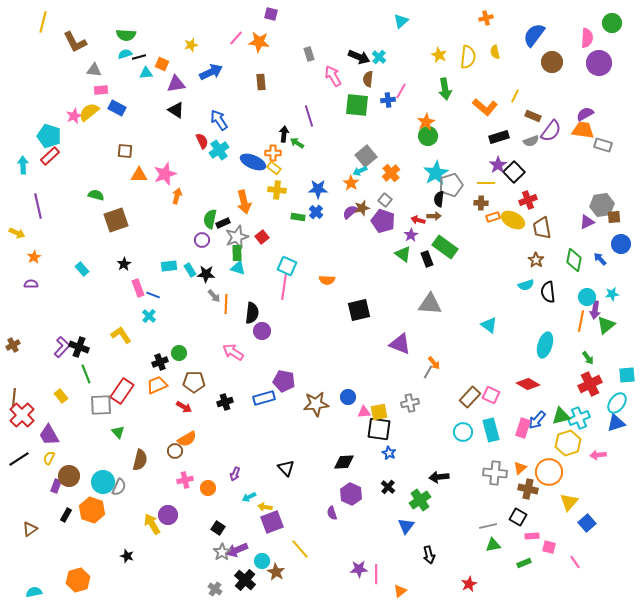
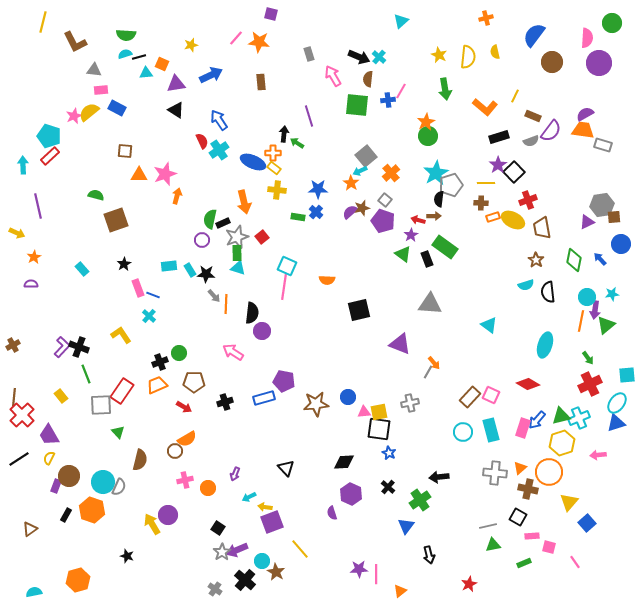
blue arrow at (211, 72): moved 3 px down
yellow hexagon at (568, 443): moved 6 px left
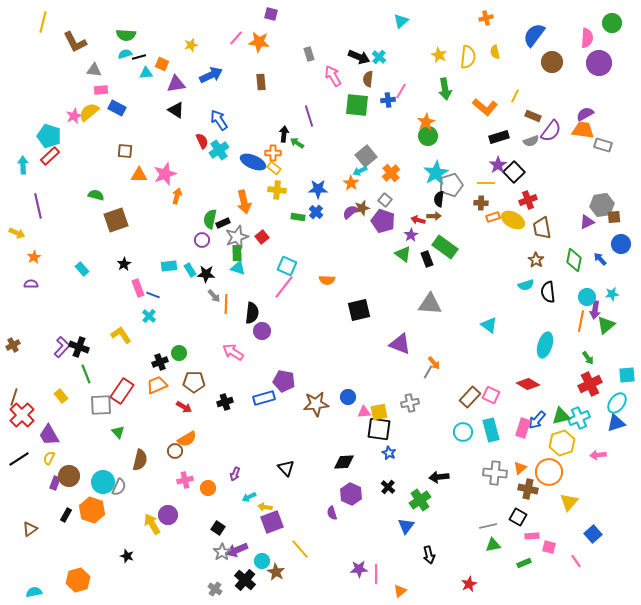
pink line at (284, 287): rotated 30 degrees clockwise
brown line at (14, 397): rotated 12 degrees clockwise
purple rectangle at (56, 486): moved 1 px left, 3 px up
blue square at (587, 523): moved 6 px right, 11 px down
pink line at (575, 562): moved 1 px right, 1 px up
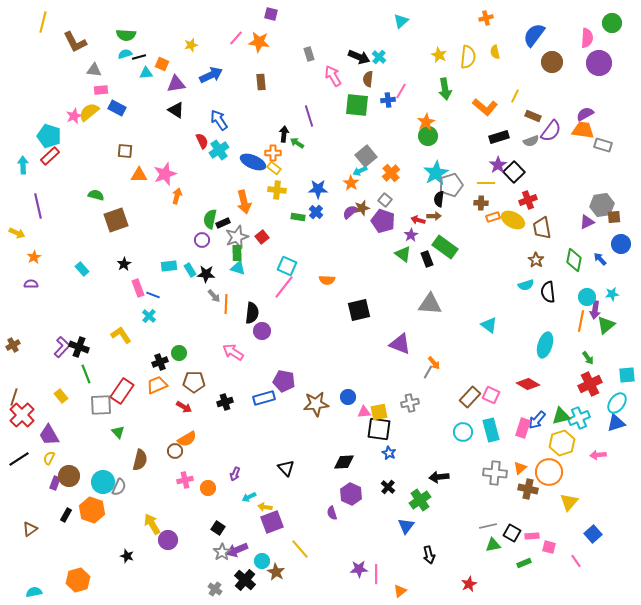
purple circle at (168, 515): moved 25 px down
black square at (518, 517): moved 6 px left, 16 px down
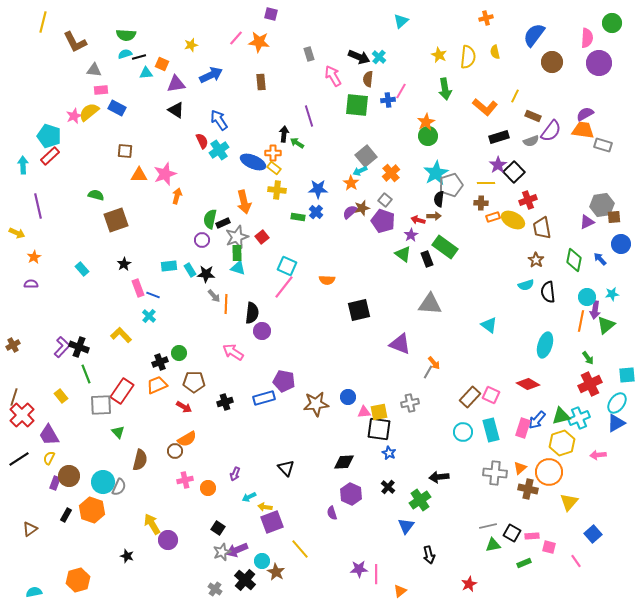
yellow L-shape at (121, 335): rotated 10 degrees counterclockwise
blue triangle at (616, 423): rotated 12 degrees counterclockwise
gray star at (222, 552): rotated 12 degrees clockwise
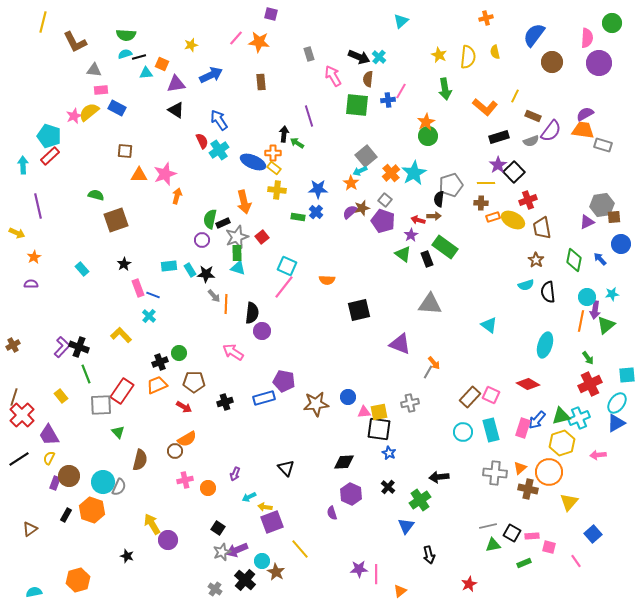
cyan star at (436, 173): moved 22 px left
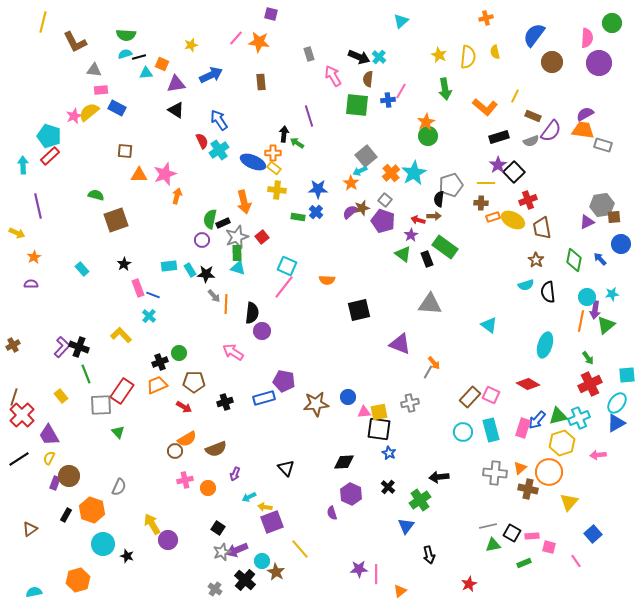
green triangle at (561, 416): moved 3 px left
brown semicircle at (140, 460): moved 76 px right, 11 px up; rotated 55 degrees clockwise
cyan circle at (103, 482): moved 62 px down
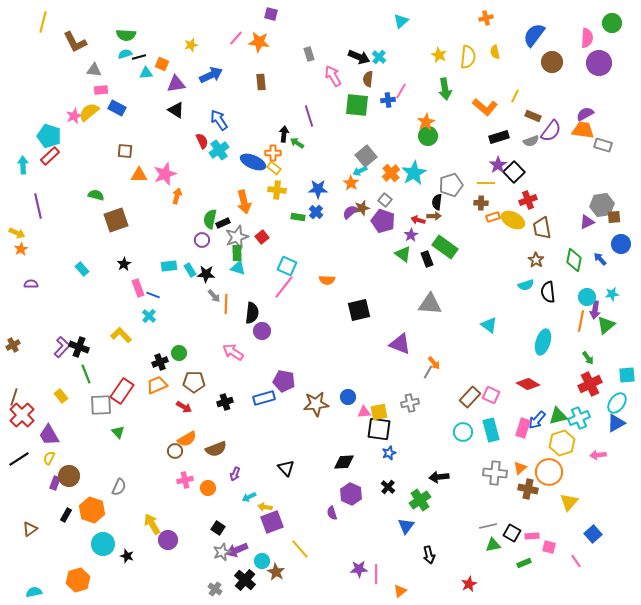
black semicircle at (439, 199): moved 2 px left, 3 px down
orange star at (34, 257): moved 13 px left, 8 px up
cyan ellipse at (545, 345): moved 2 px left, 3 px up
blue star at (389, 453): rotated 24 degrees clockwise
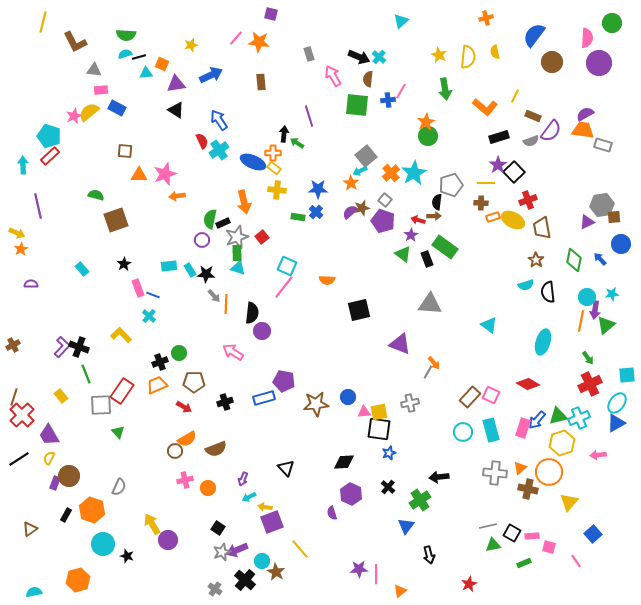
orange arrow at (177, 196): rotated 112 degrees counterclockwise
purple arrow at (235, 474): moved 8 px right, 5 px down
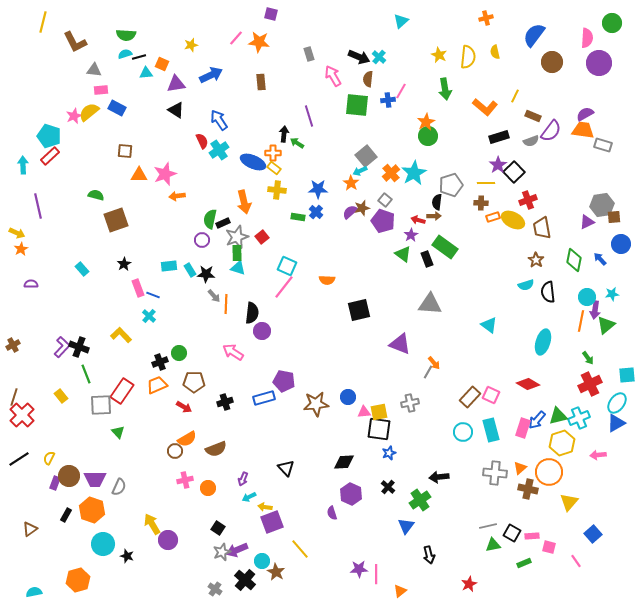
purple trapezoid at (49, 435): moved 46 px right, 44 px down; rotated 60 degrees counterclockwise
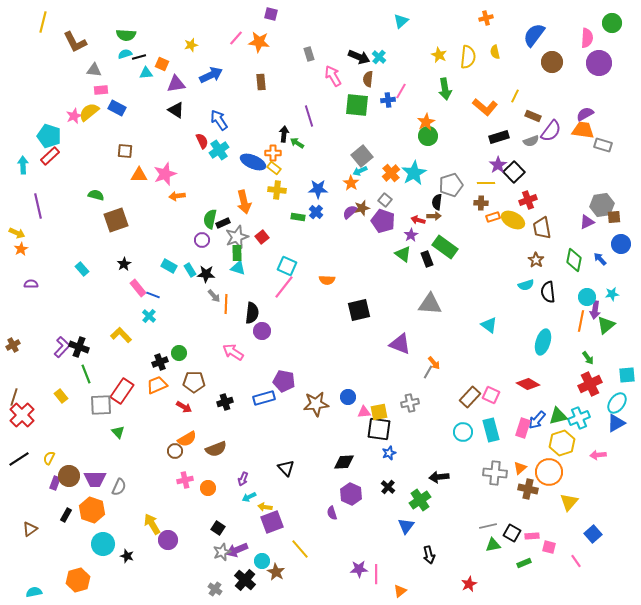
gray square at (366, 156): moved 4 px left
cyan rectangle at (169, 266): rotated 35 degrees clockwise
pink rectangle at (138, 288): rotated 18 degrees counterclockwise
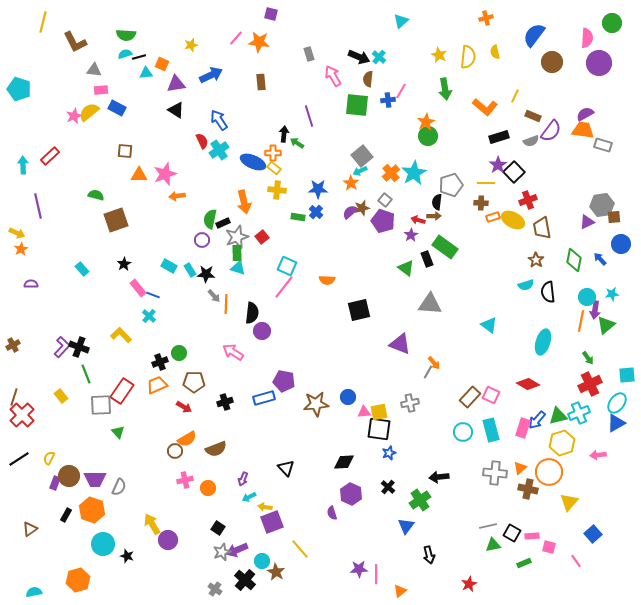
cyan pentagon at (49, 136): moved 30 px left, 47 px up
green triangle at (403, 254): moved 3 px right, 14 px down
cyan cross at (579, 418): moved 5 px up
